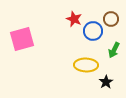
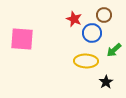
brown circle: moved 7 px left, 4 px up
blue circle: moved 1 px left, 2 px down
pink square: rotated 20 degrees clockwise
green arrow: rotated 21 degrees clockwise
yellow ellipse: moved 4 px up
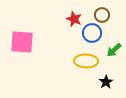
brown circle: moved 2 px left
pink square: moved 3 px down
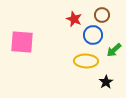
blue circle: moved 1 px right, 2 px down
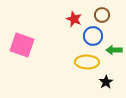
blue circle: moved 1 px down
pink square: moved 3 px down; rotated 15 degrees clockwise
green arrow: rotated 42 degrees clockwise
yellow ellipse: moved 1 px right, 1 px down
